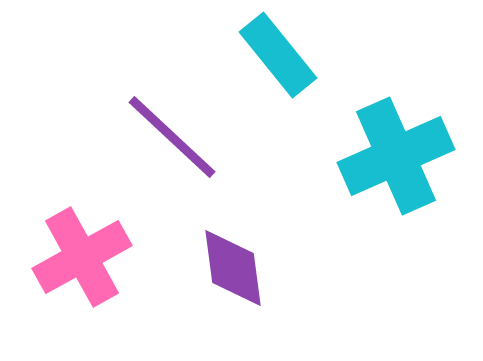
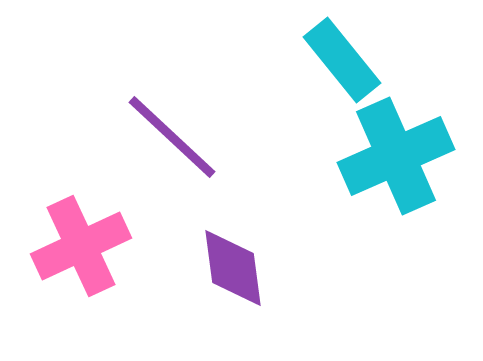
cyan rectangle: moved 64 px right, 5 px down
pink cross: moved 1 px left, 11 px up; rotated 4 degrees clockwise
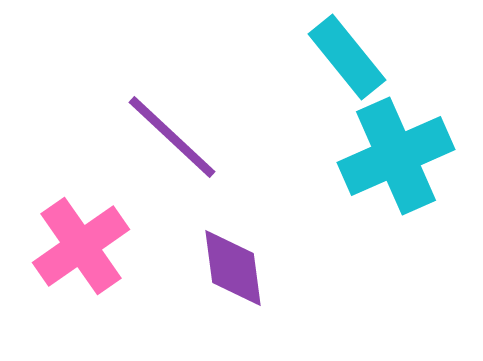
cyan rectangle: moved 5 px right, 3 px up
pink cross: rotated 10 degrees counterclockwise
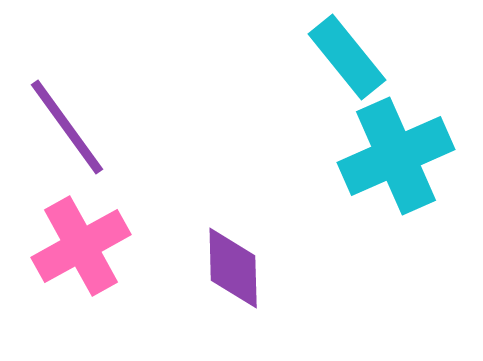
purple line: moved 105 px left, 10 px up; rotated 11 degrees clockwise
pink cross: rotated 6 degrees clockwise
purple diamond: rotated 6 degrees clockwise
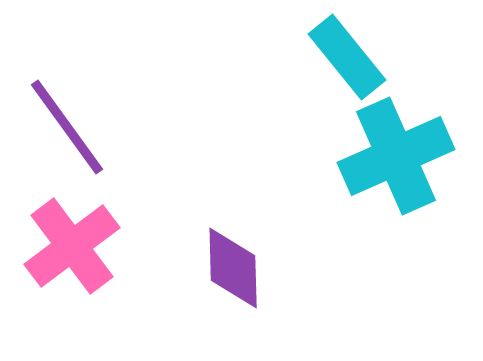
pink cross: moved 9 px left; rotated 8 degrees counterclockwise
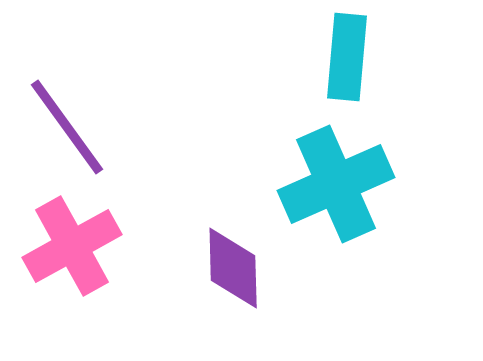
cyan rectangle: rotated 44 degrees clockwise
cyan cross: moved 60 px left, 28 px down
pink cross: rotated 8 degrees clockwise
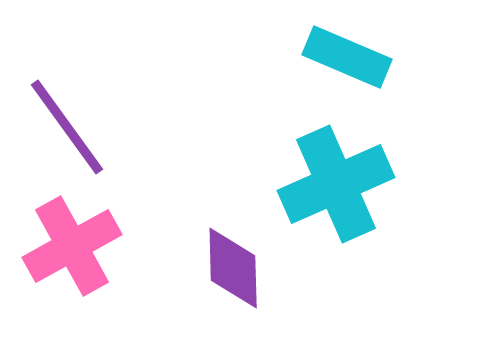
cyan rectangle: rotated 72 degrees counterclockwise
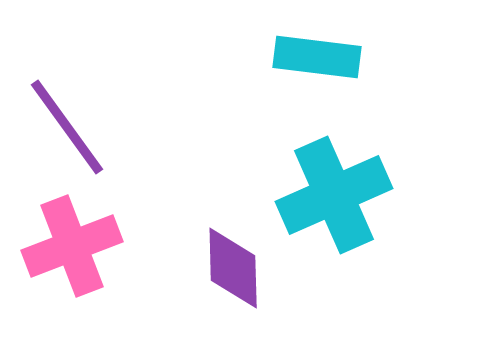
cyan rectangle: moved 30 px left; rotated 16 degrees counterclockwise
cyan cross: moved 2 px left, 11 px down
pink cross: rotated 8 degrees clockwise
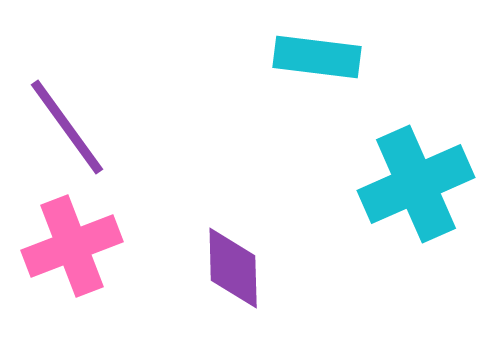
cyan cross: moved 82 px right, 11 px up
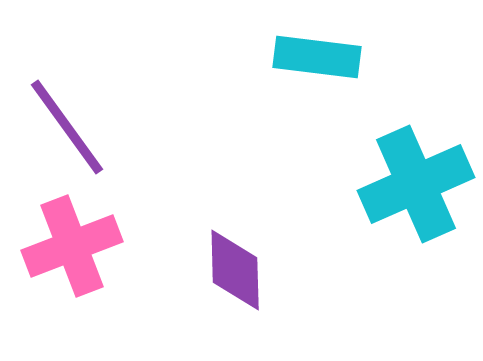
purple diamond: moved 2 px right, 2 px down
